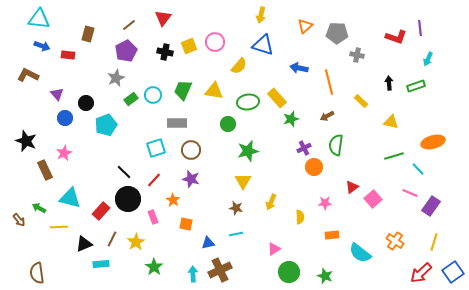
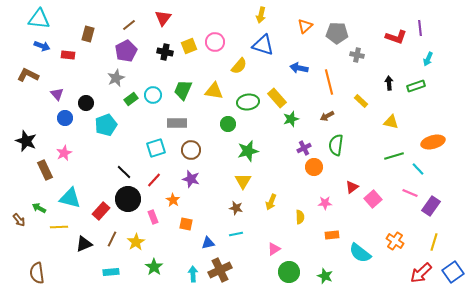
cyan rectangle at (101, 264): moved 10 px right, 8 px down
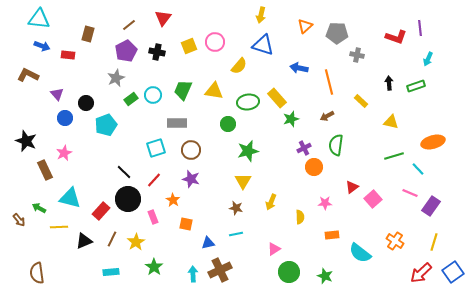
black cross at (165, 52): moved 8 px left
black triangle at (84, 244): moved 3 px up
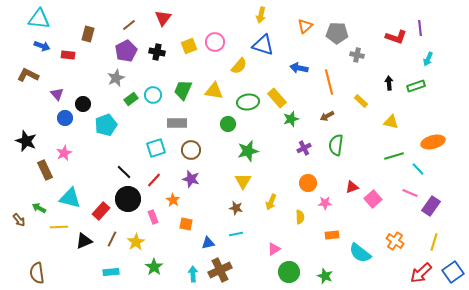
black circle at (86, 103): moved 3 px left, 1 px down
orange circle at (314, 167): moved 6 px left, 16 px down
red triangle at (352, 187): rotated 16 degrees clockwise
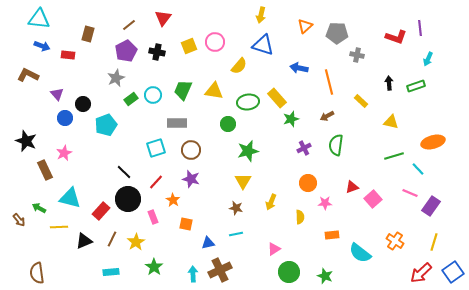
red line at (154, 180): moved 2 px right, 2 px down
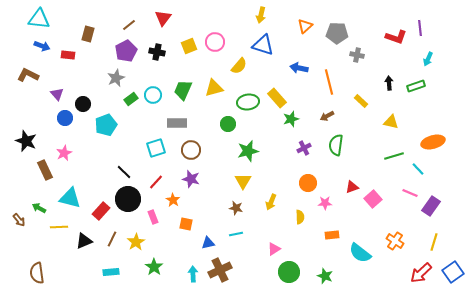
yellow triangle at (214, 91): moved 3 px up; rotated 24 degrees counterclockwise
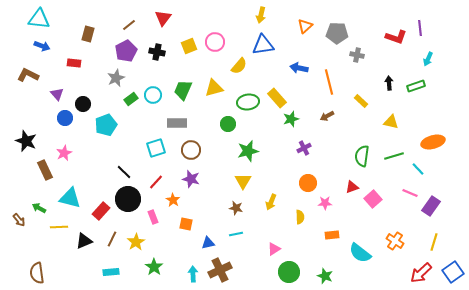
blue triangle at (263, 45): rotated 25 degrees counterclockwise
red rectangle at (68, 55): moved 6 px right, 8 px down
green semicircle at (336, 145): moved 26 px right, 11 px down
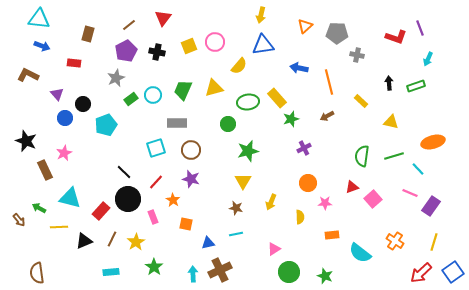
purple line at (420, 28): rotated 14 degrees counterclockwise
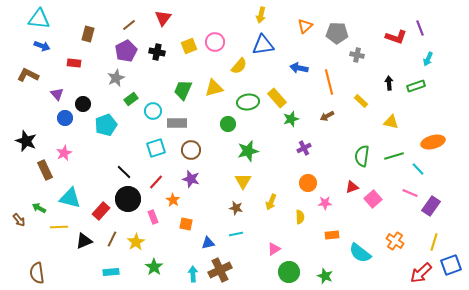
cyan circle at (153, 95): moved 16 px down
blue square at (453, 272): moved 2 px left, 7 px up; rotated 15 degrees clockwise
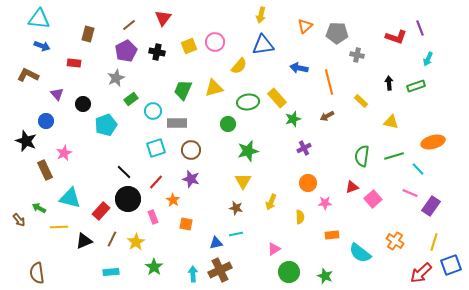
blue circle at (65, 118): moved 19 px left, 3 px down
green star at (291, 119): moved 2 px right
blue triangle at (208, 243): moved 8 px right
